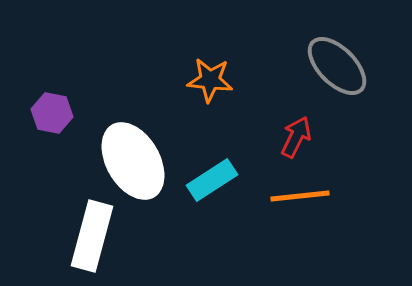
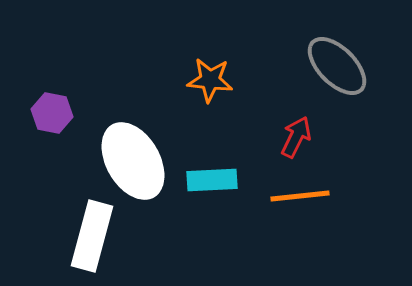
cyan rectangle: rotated 30 degrees clockwise
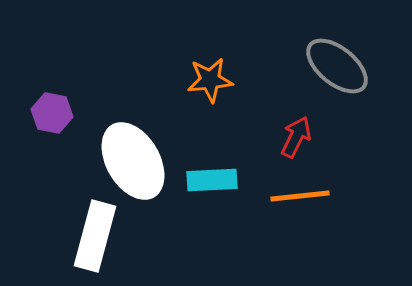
gray ellipse: rotated 6 degrees counterclockwise
orange star: rotated 12 degrees counterclockwise
white rectangle: moved 3 px right
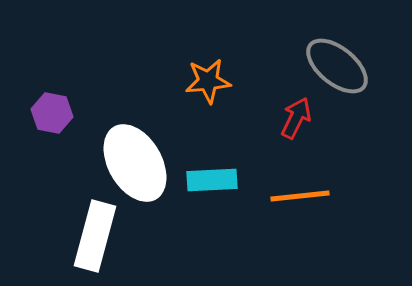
orange star: moved 2 px left, 1 px down
red arrow: moved 19 px up
white ellipse: moved 2 px right, 2 px down
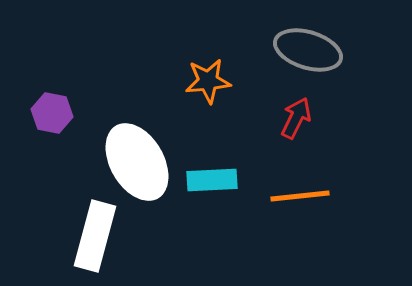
gray ellipse: moved 29 px left, 16 px up; rotated 22 degrees counterclockwise
white ellipse: moved 2 px right, 1 px up
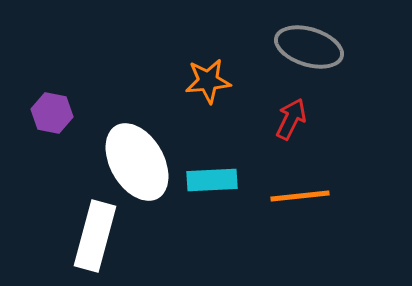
gray ellipse: moved 1 px right, 3 px up
red arrow: moved 5 px left, 1 px down
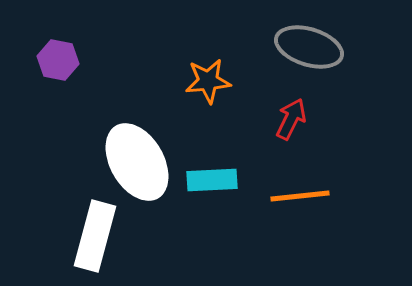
purple hexagon: moved 6 px right, 53 px up
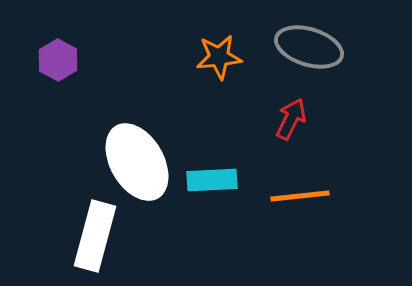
purple hexagon: rotated 18 degrees clockwise
orange star: moved 11 px right, 24 px up
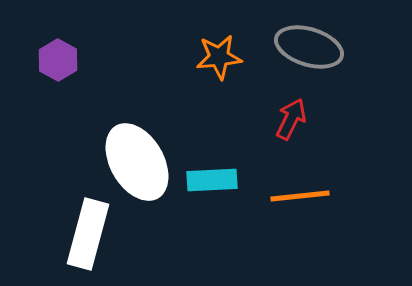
white rectangle: moved 7 px left, 2 px up
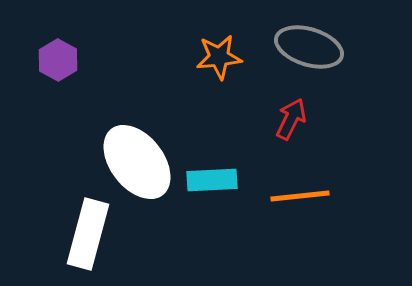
white ellipse: rotated 8 degrees counterclockwise
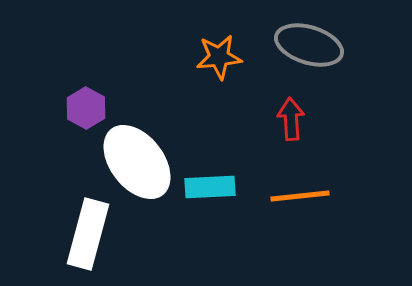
gray ellipse: moved 2 px up
purple hexagon: moved 28 px right, 48 px down
red arrow: rotated 30 degrees counterclockwise
cyan rectangle: moved 2 px left, 7 px down
